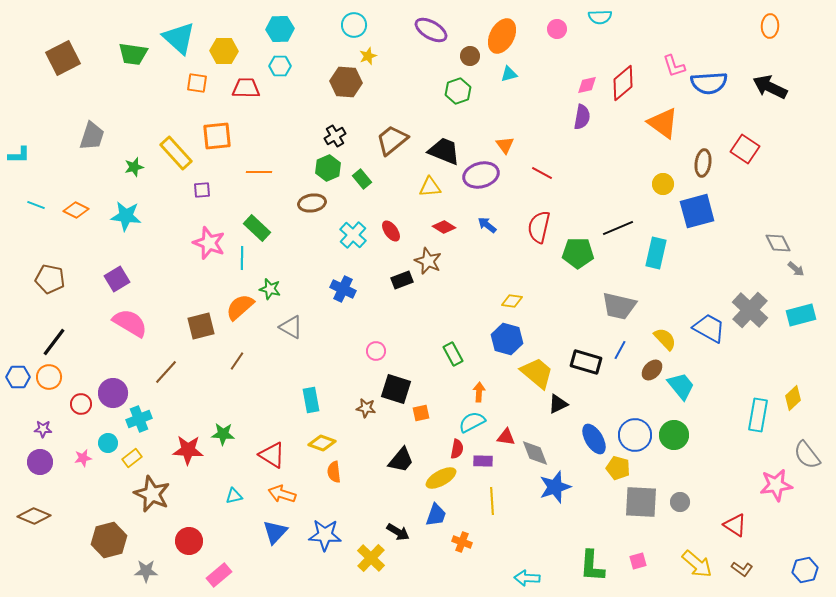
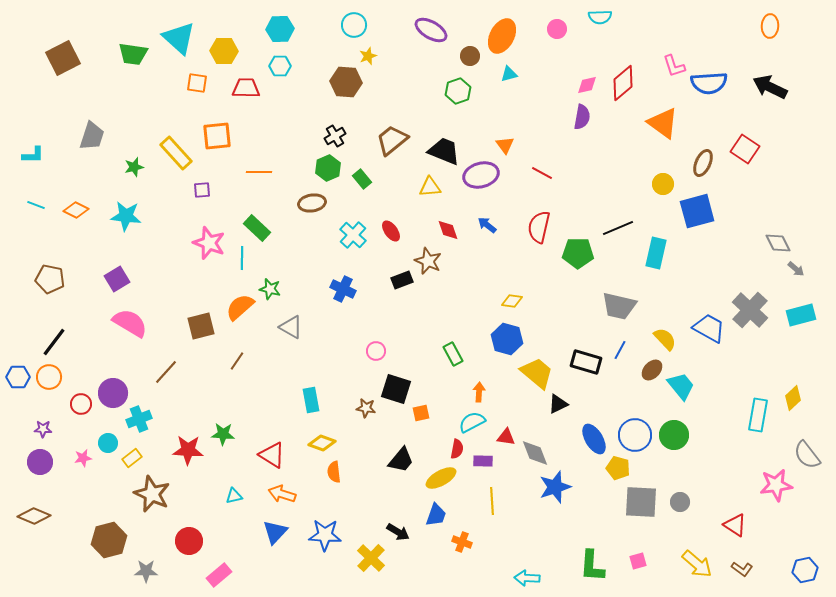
cyan L-shape at (19, 155): moved 14 px right
brown ellipse at (703, 163): rotated 16 degrees clockwise
red diamond at (444, 227): moved 4 px right, 3 px down; rotated 40 degrees clockwise
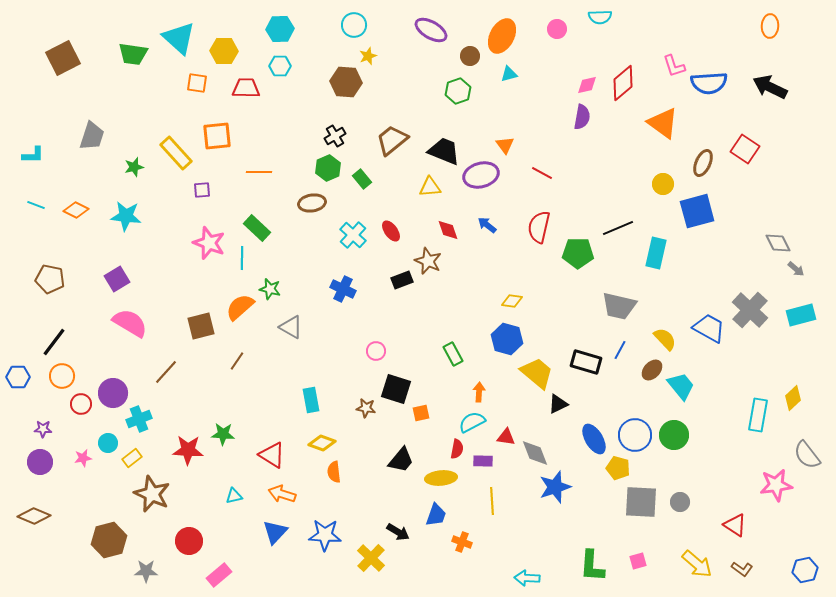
orange circle at (49, 377): moved 13 px right, 1 px up
yellow ellipse at (441, 478): rotated 24 degrees clockwise
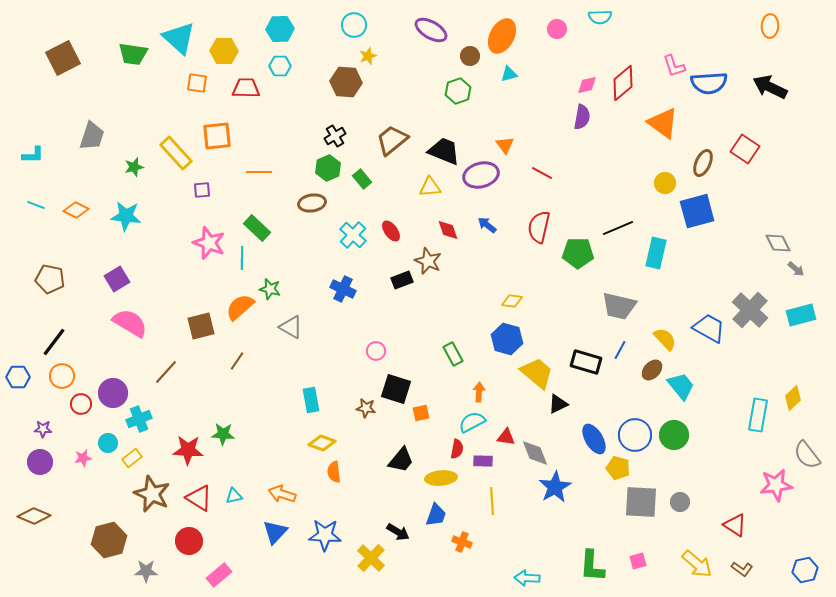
yellow circle at (663, 184): moved 2 px right, 1 px up
red triangle at (272, 455): moved 73 px left, 43 px down
blue star at (555, 487): rotated 12 degrees counterclockwise
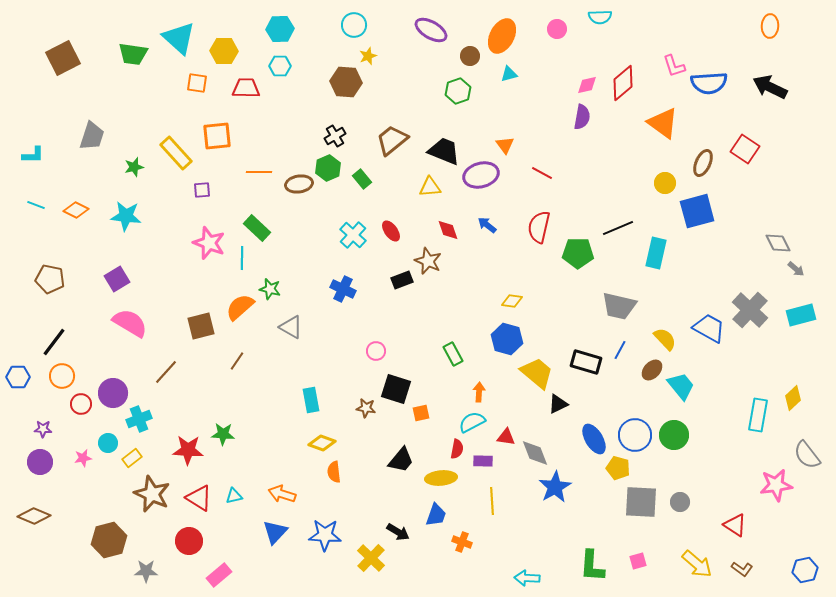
brown ellipse at (312, 203): moved 13 px left, 19 px up
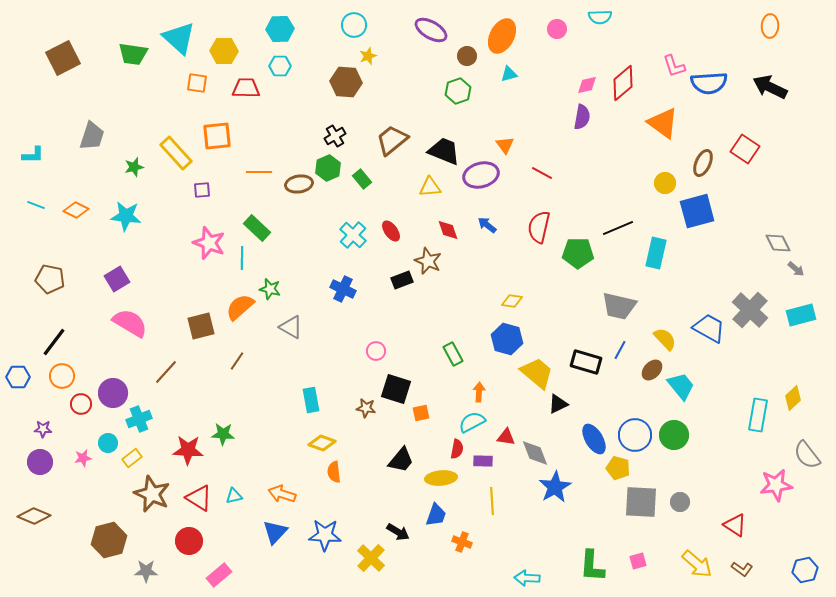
brown circle at (470, 56): moved 3 px left
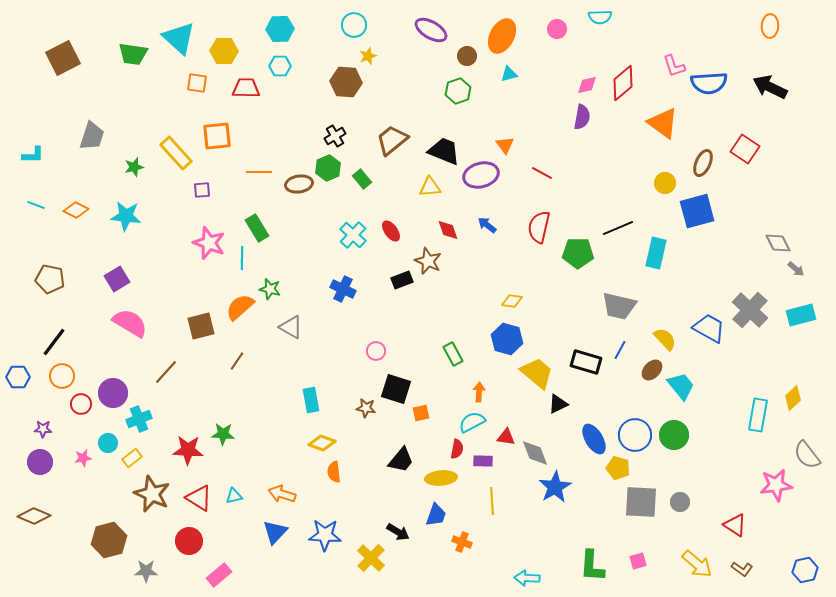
green rectangle at (257, 228): rotated 16 degrees clockwise
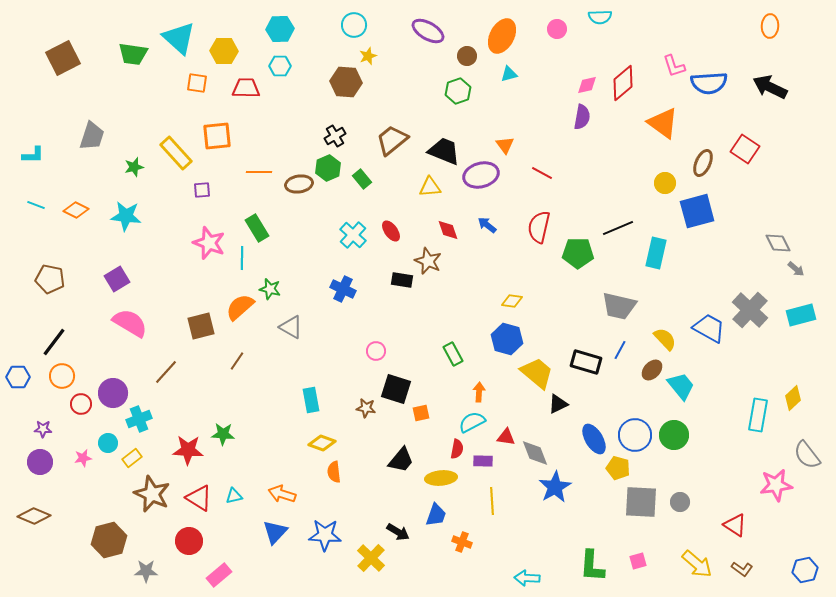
purple ellipse at (431, 30): moved 3 px left, 1 px down
black rectangle at (402, 280): rotated 30 degrees clockwise
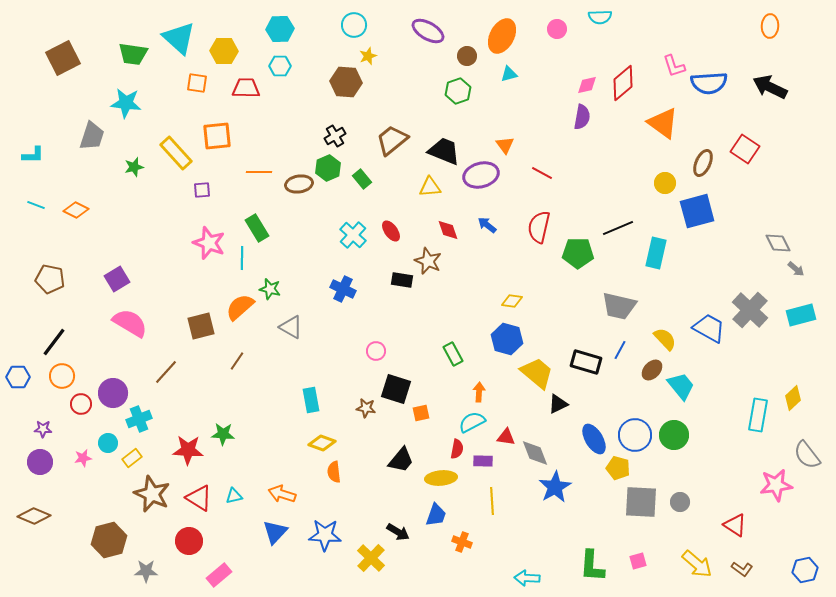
cyan star at (126, 216): moved 113 px up
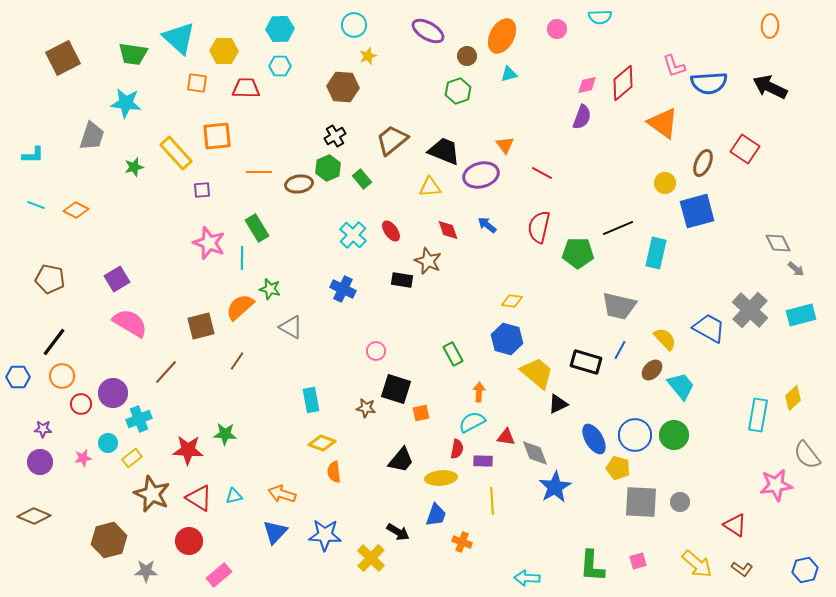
brown hexagon at (346, 82): moved 3 px left, 5 px down
purple semicircle at (582, 117): rotated 10 degrees clockwise
green star at (223, 434): moved 2 px right
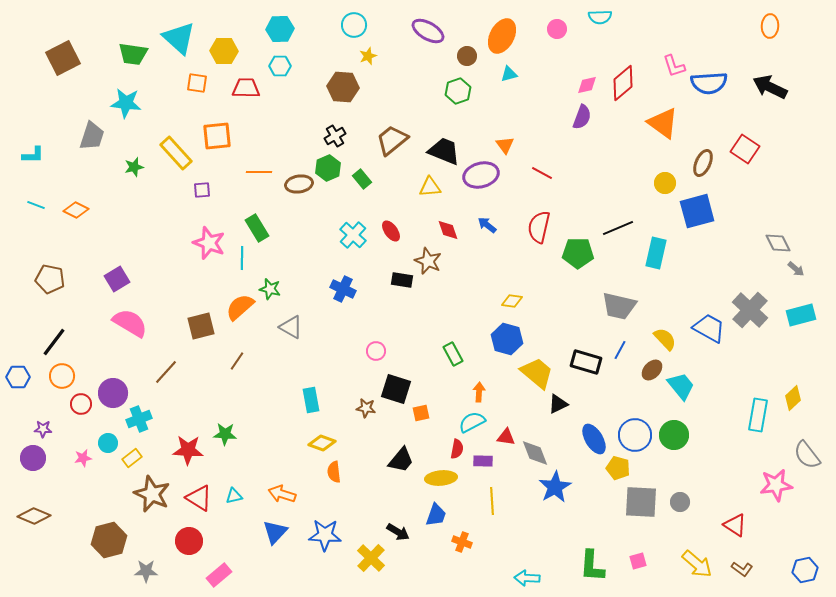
purple circle at (40, 462): moved 7 px left, 4 px up
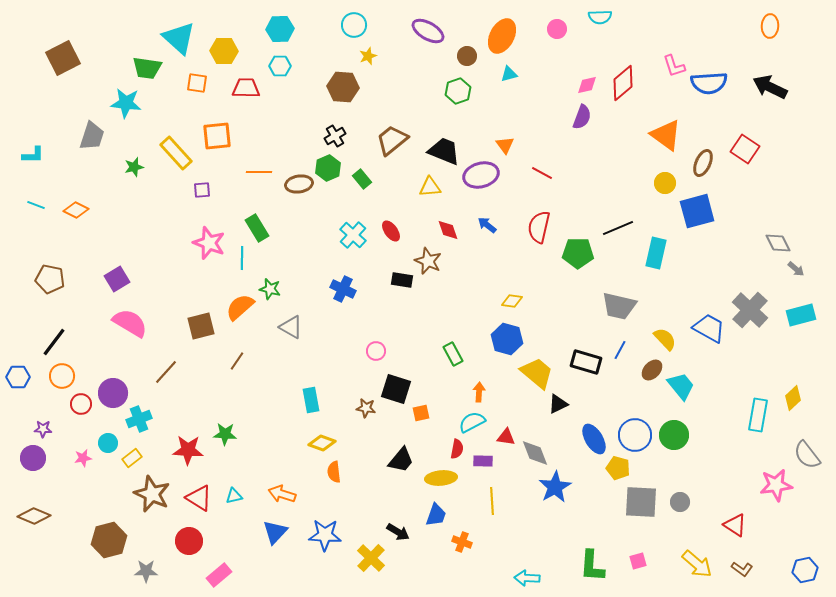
green trapezoid at (133, 54): moved 14 px right, 14 px down
orange triangle at (663, 123): moved 3 px right, 12 px down
